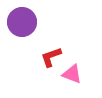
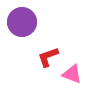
red L-shape: moved 3 px left
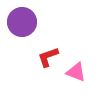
pink triangle: moved 4 px right, 2 px up
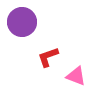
pink triangle: moved 4 px down
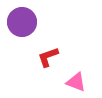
pink triangle: moved 6 px down
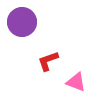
red L-shape: moved 4 px down
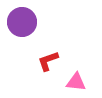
pink triangle: rotated 15 degrees counterclockwise
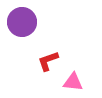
pink triangle: moved 3 px left
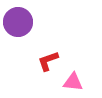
purple circle: moved 4 px left
